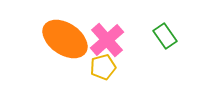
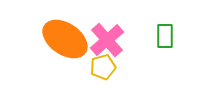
green rectangle: rotated 35 degrees clockwise
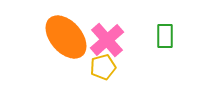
orange ellipse: moved 1 px right, 2 px up; rotated 15 degrees clockwise
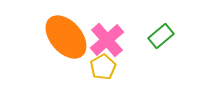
green rectangle: moved 4 px left; rotated 50 degrees clockwise
yellow pentagon: rotated 15 degrees counterclockwise
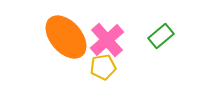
yellow pentagon: rotated 20 degrees clockwise
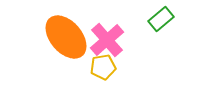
green rectangle: moved 17 px up
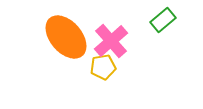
green rectangle: moved 2 px right, 1 px down
pink cross: moved 4 px right, 1 px down
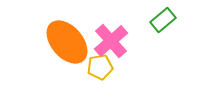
orange ellipse: moved 1 px right, 5 px down
yellow pentagon: moved 3 px left
